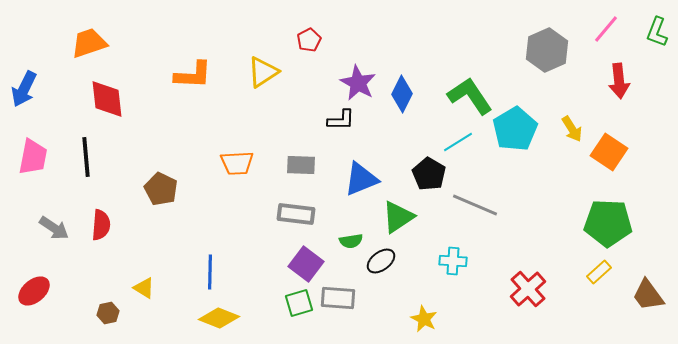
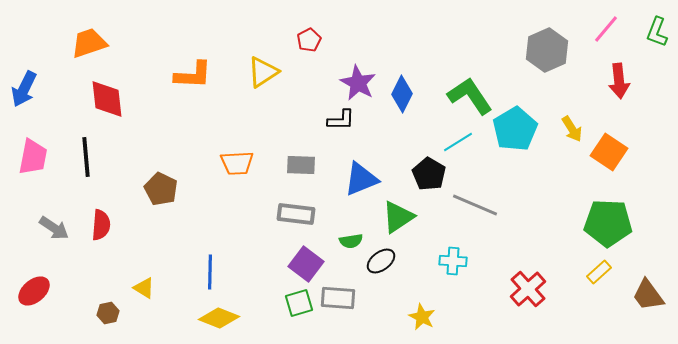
yellow star at (424, 319): moved 2 px left, 2 px up
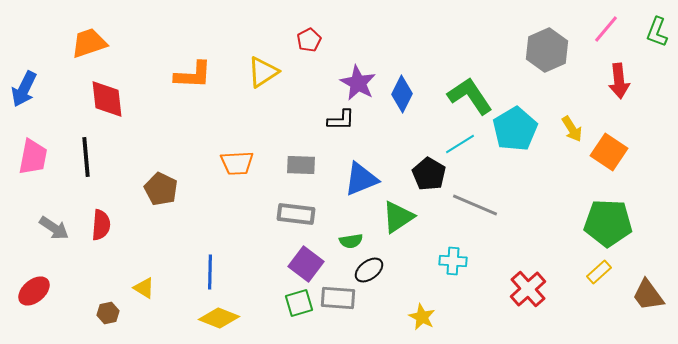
cyan line at (458, 142): moved 2 px right, 2 px down
black ellipse at (381, 261): moved 12 px left, 9 px down
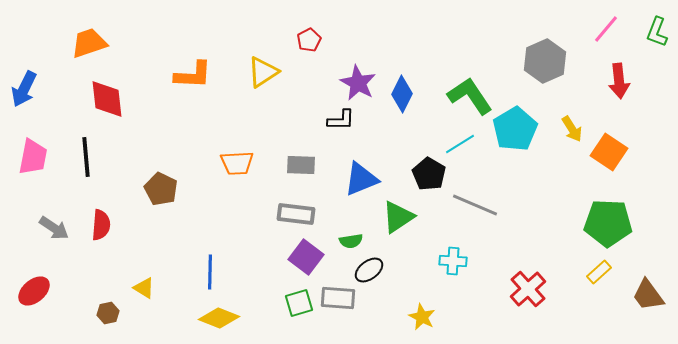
gray hexagon at (547, 50): moved 2 px left, 11 px down
purple square at (306, 264): moved 7 px up
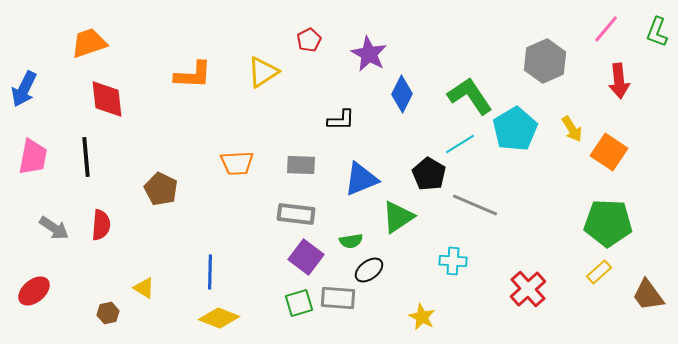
purple star at (358, 83): moved 11 px right, 29 px up
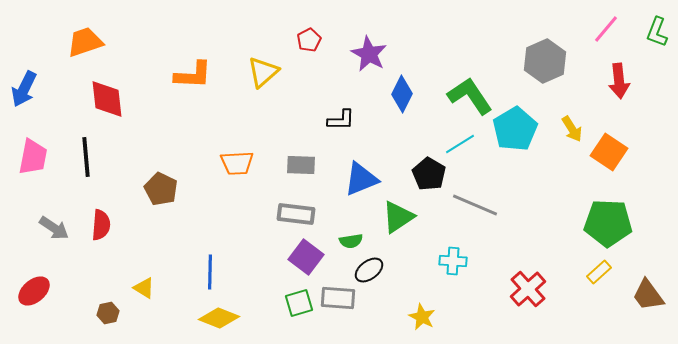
orange trapezoid at (89, 43): moved 4 px left, 1 px up
yellow triangle at (263, 72): rotated 8 degrees counterclockwise
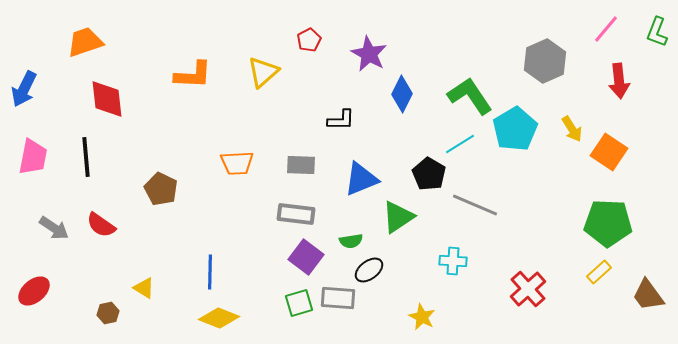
red semicircle at (101, 225): rotated 120 degrees clockwise
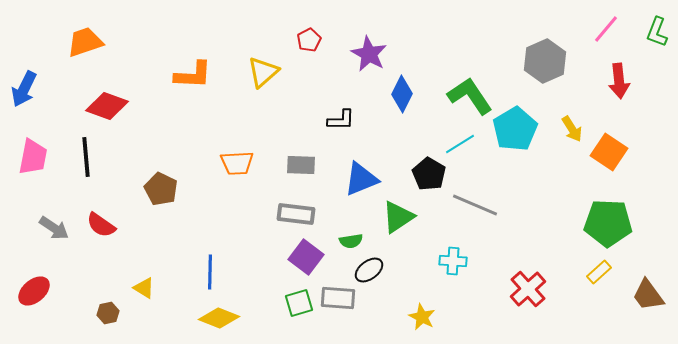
red diamond at (107, 99): moved 7 px down; rotated 63 degrees counterclockwise
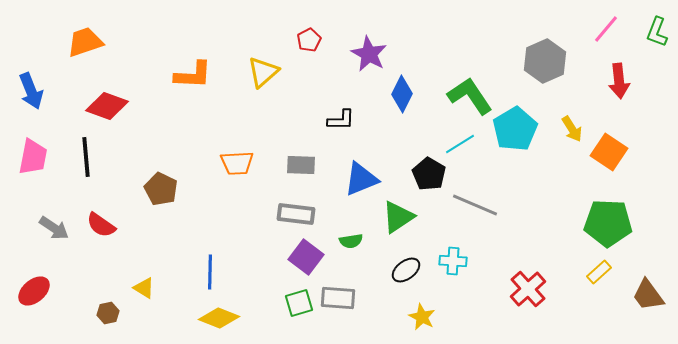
blue arrow at (24, 89): moved 7 px right, 2 px down; rotated 48 degrees counterclockwise
black ellipse at (369, 270): moved 37 px right
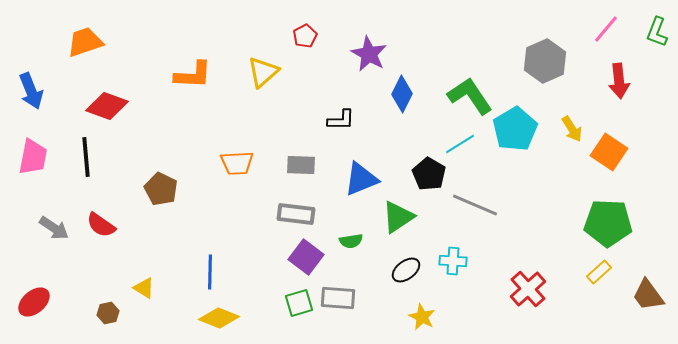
red pentagon at (309, 40): moved 4 px left, 4 px up
red ellipse at (34, 291): moved 11 px down
